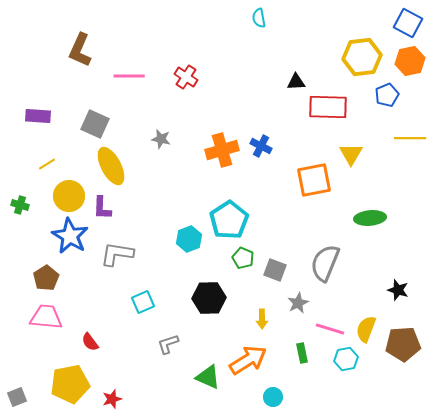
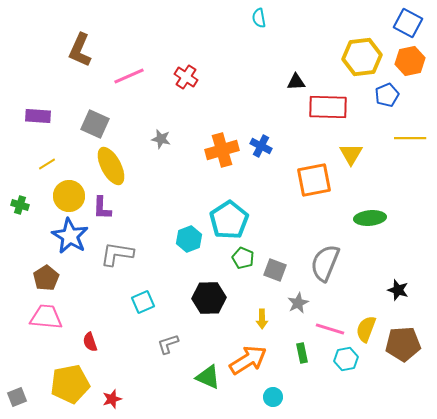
pink line at (129, 76): rotated 24 degrees counterclockwise
red semicircle at (90, 342): rotated 18 degrees clockwise
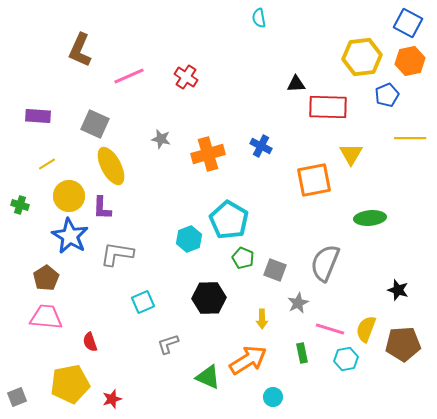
black triangle at (296, 82): moved 2 px down
orange cross at (222, 150): moved 14 px left, 4 px down
cyan pentagon at (229, 220): rotated 9 degrees counterclockwise
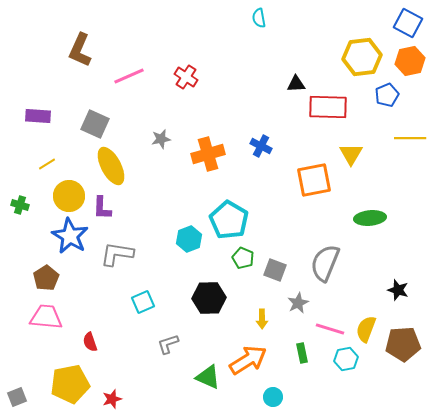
gray star at (161, 139): rotated 24 degrees counterclockwise
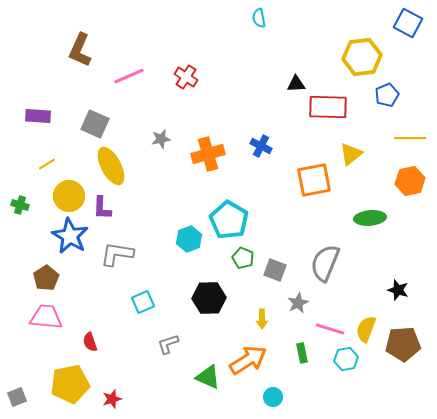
orange hexagon at (410, 61): moved 120 px down
yellow triangle at (351, 154): rotated 20 degrees clockwise
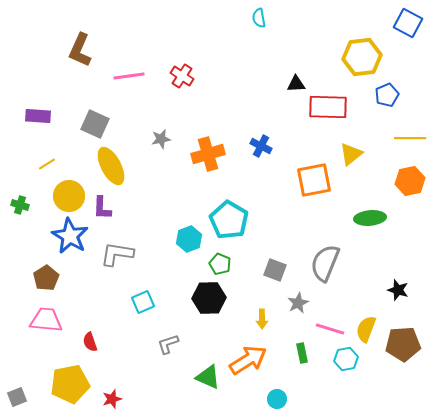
pink line at (129, 76): rotated 16 degrees clockwise
red cross at (186, 77): moved 4 px left, 1 px up
green pentagon at (243, 258): moved 23 px left, 6 px down
pink trapezoid at (46, 317): moved 3 px down
cyan circle at (273, 397): moved 4 px right, 2 px down
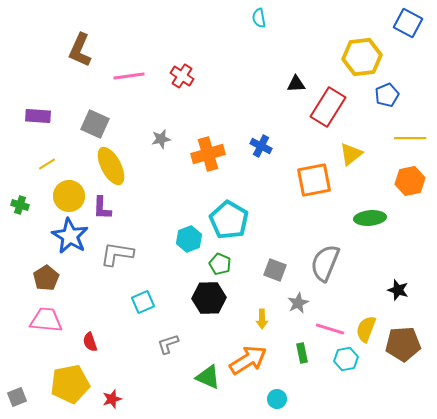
red rectangle at (328, 107): rotated 60 degrees counterclockwise
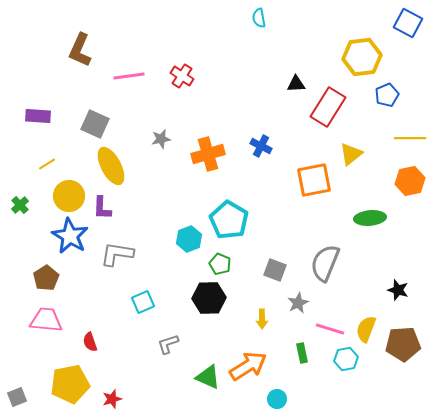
green cross at (20, 205): rotated 30 degrees clockwise
orange arrow at (248, 360): moved 6 px down
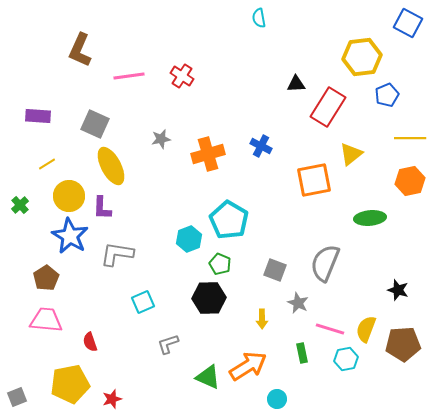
gray star at (298, 303): rotated 20 degrees counterclockwise
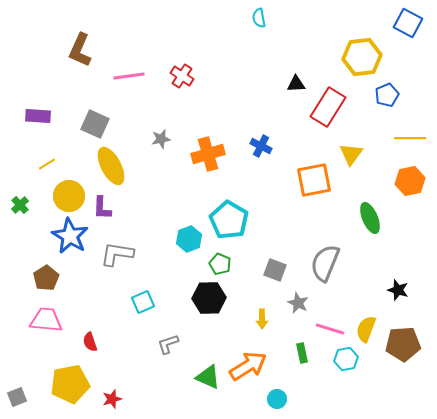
yellow triangle at (351, 154): rotated 15 degrees counterclockwise
green ellipse at (370, 218): rotated 72 degrees clockwise
